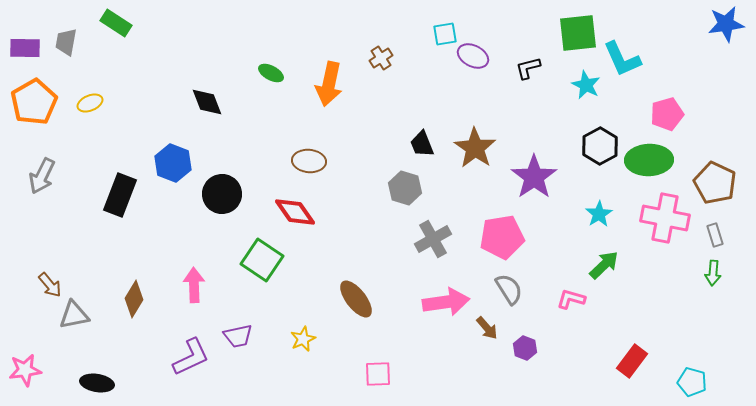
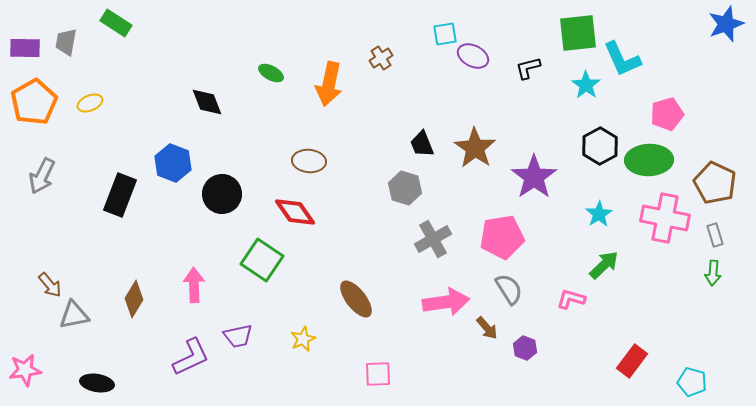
blue star at (726, 24): rotated 12 degrees counterclockwise
cyan star at (586, 85): rotated 8 degrees clockwise
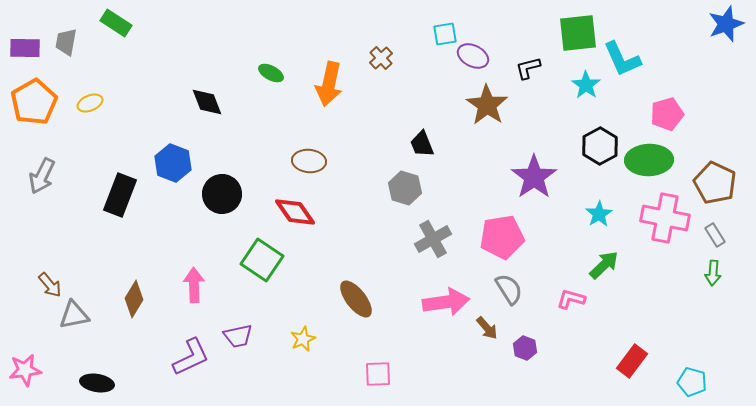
brown cross at (381, 58): rotated 10 degrees counterclockwise
brown star at (475, 148): moved 12 px right, 43 px up
gray rectangle at (715, 235): rotated 15 degrees counterclockwise
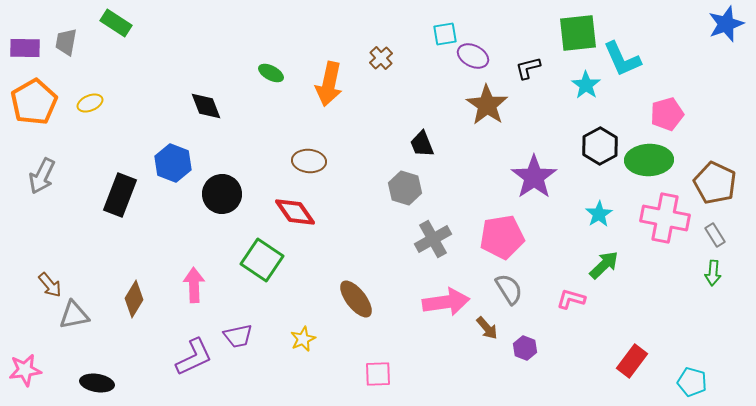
black diamond at (207, 102): moved 1 px left, 4 px down
purple L-shape at (191, 357): moved 3 px right
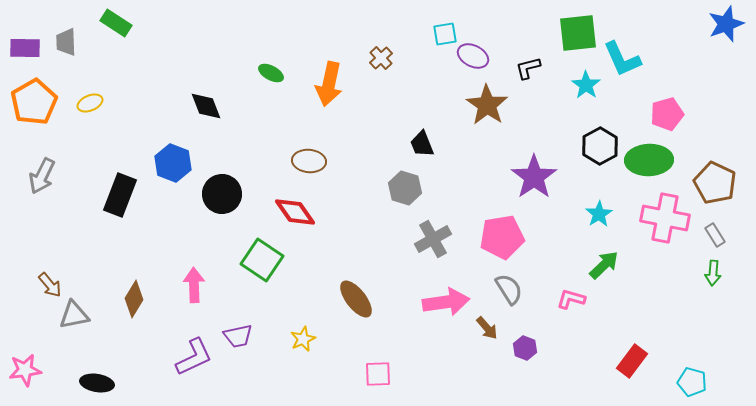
gray trapezoid at (66, 42): rotated 12 degrees counterclockwise
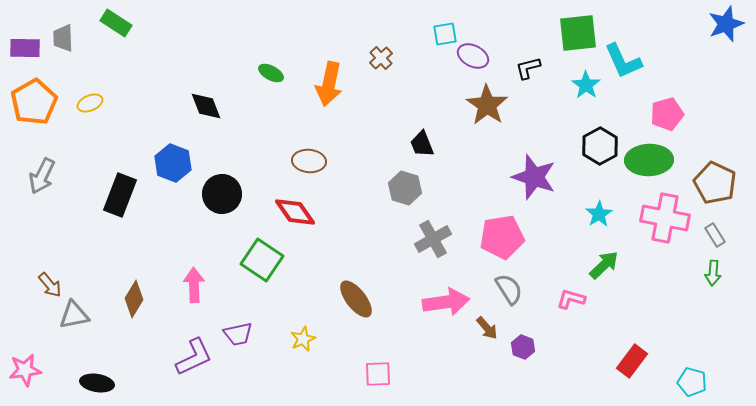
gray trapezoid at (66, 42): moved 3 px left, 4 px up
cyan L-shape at (622, 59): moved 1 px right, 2 px down
purple star at (534, 177): rotated 18 degrees counterclockwise
purple trapezoid at (238, 336): moved 2 px up
purple hexagon at (525, 348): moved 2 px left, 1 px up
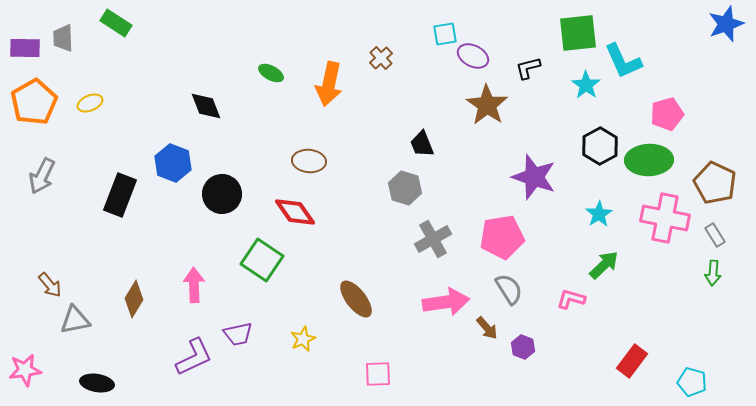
gray triangle at (74, 315): moved 1 px right, 5 px down
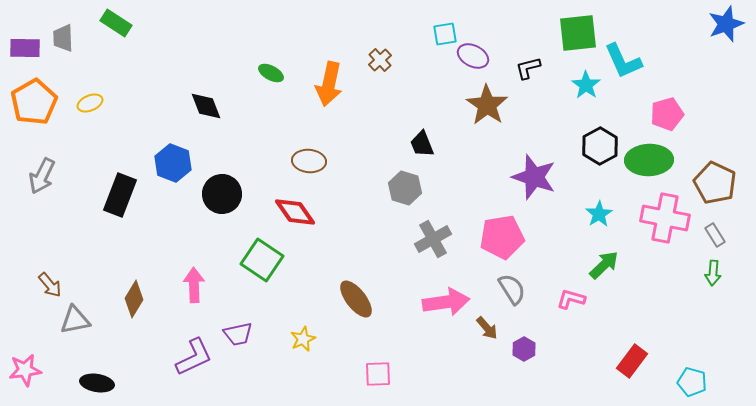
brown cross at (381, 58): moved 1 px left, 2 px down
gray semicircle at (509, 289): moved 3 px right
purple hexagon at (523, 347): moved 1 px right, 2 px down; rotated 10 degrees clockwise
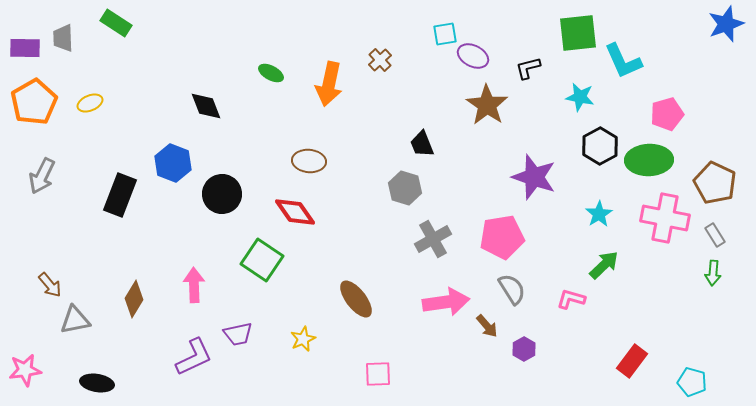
cyan star at (586, 85): moved 6 px left, 12 px down; rotated 24 degrees counterclockwise
brown arrow at (487, 328): moved 2 px up
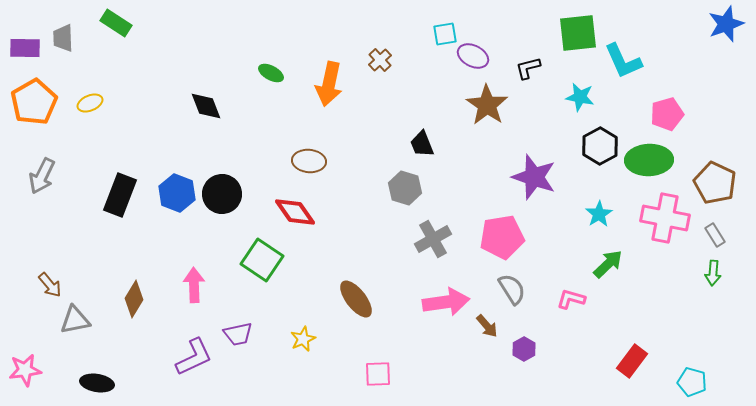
blue hexagon at (173, 163): moved 4 px right, 30 px down
green arrow at (604, 265): moved 4 px right, 1 px up
